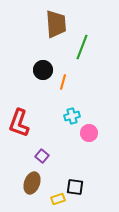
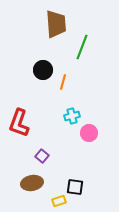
brown ellipse: rotated 60 degrees clockwise
yellow rectangle: moved 1 px right, 2 px down
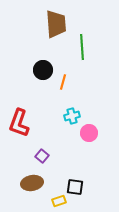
green line: rotated 25 degrees counterclockwise
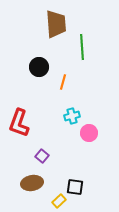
black circle: moved 4 px left, 3 px up
yellow rectangle: rotated 24 degrees counterclockwise
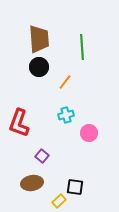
brown trapezoid: moved 17 px left, 15 px down
orange line: moved 2 px right; rotated 21 degrees clockwise
cyan cross: moved 6 px left, 1 px up
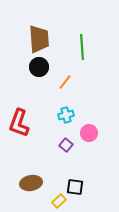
purple square: moved 24 px right, 11 px up
brown ellipse: moved 1 px left
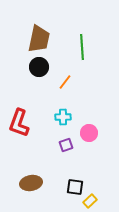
brown trapezoid: rotated 16 degrees clockwise
cyan cross: moved 3 px left, 2 px down; rotated 14 degrees clockwise
purple square: rotated 32 degrees clockwise
yellow rectangle: moved 31 px right
